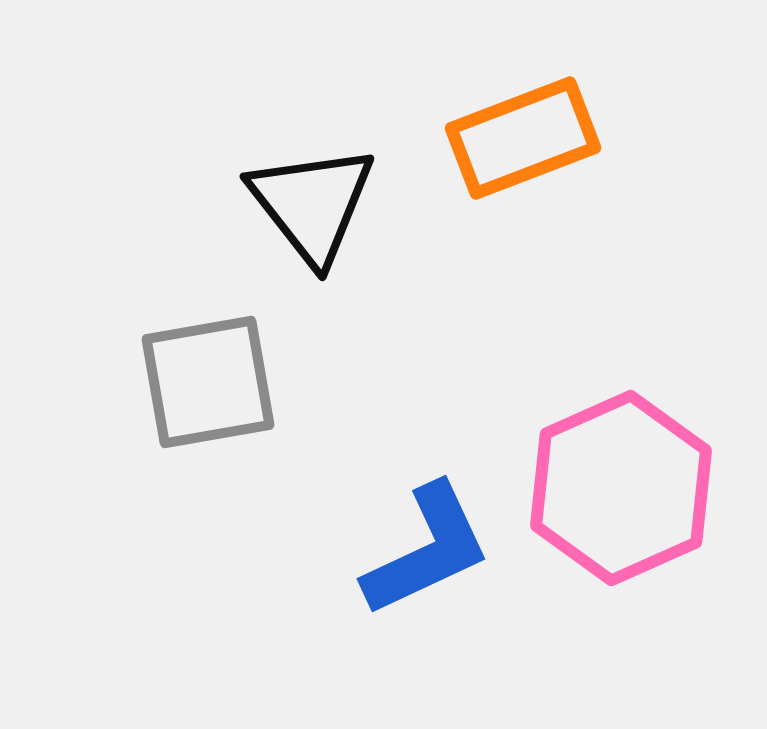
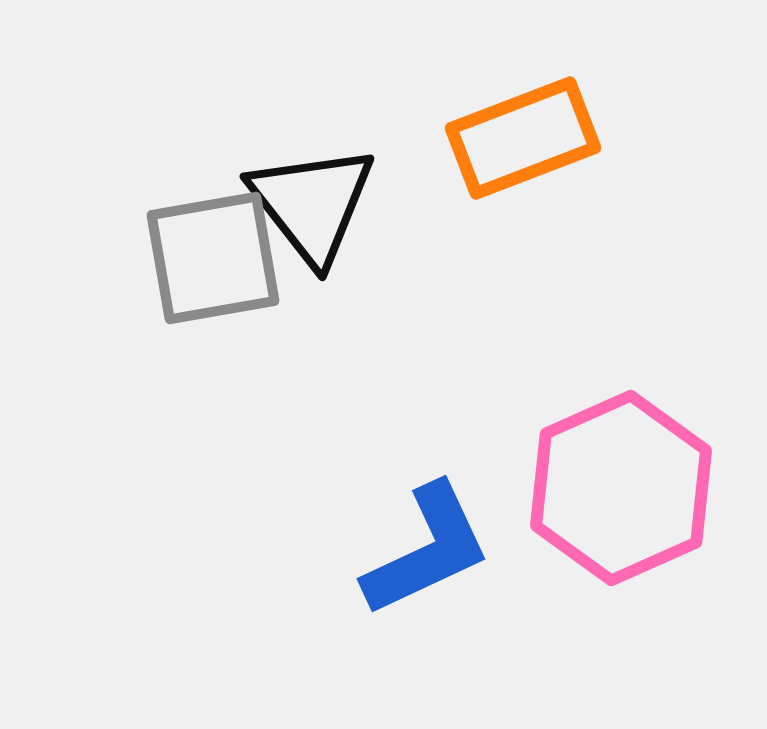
gray square: moved 5 px right, 124 px up
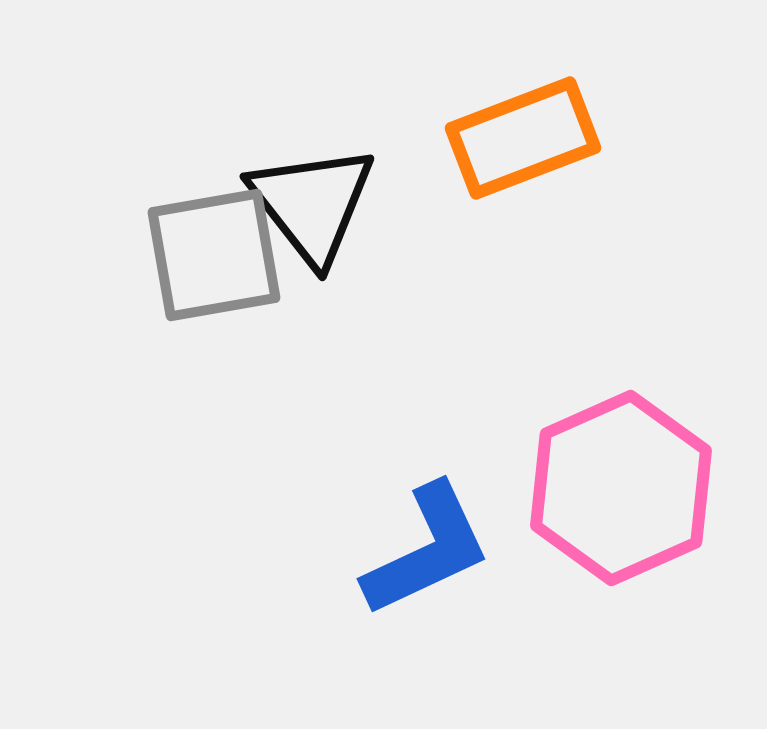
gray square: moved 1 px right, 3 px up
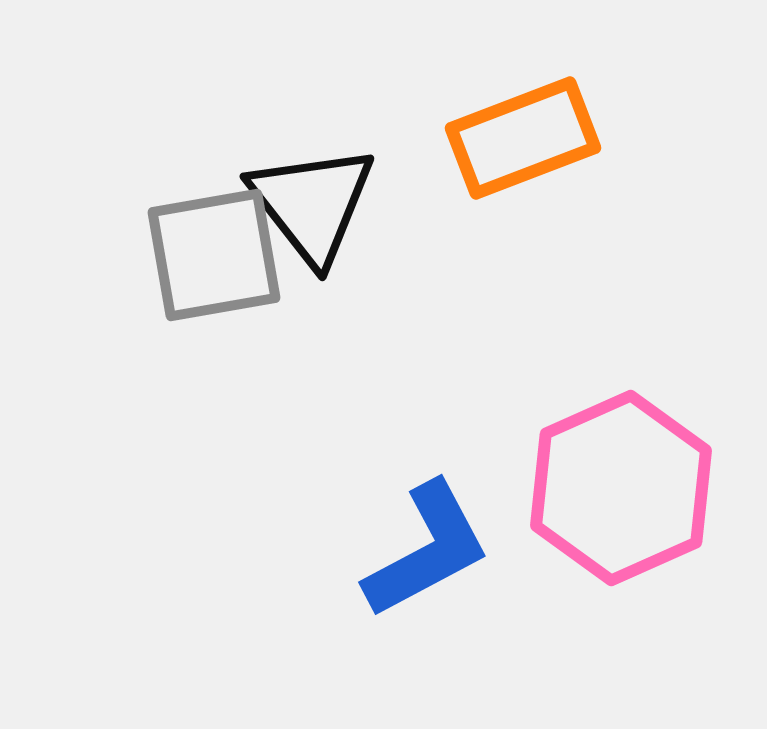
blue L-shape: rotated 3 degrees counterclockwise
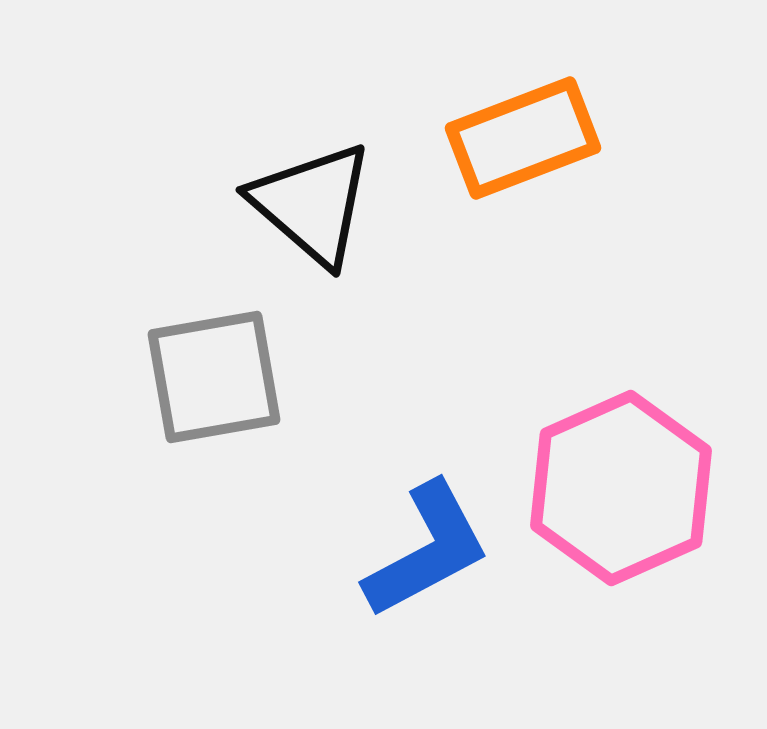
black triangle: rotated 11 degrees counterclockwise
gray square: moved 122 px down
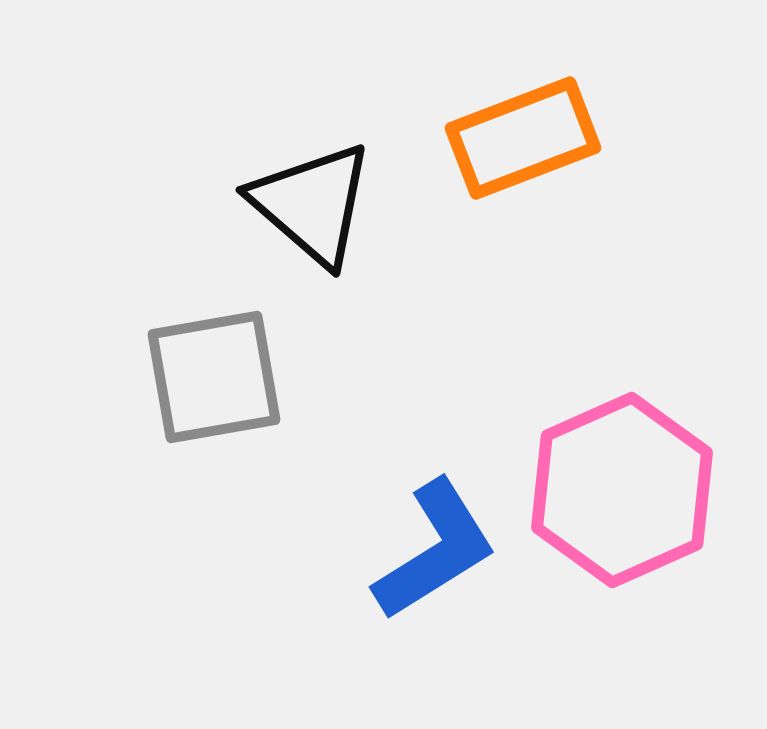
pink hexagon: moved 1 px right, 2 px down
blue L-shape: moved 8 px right; rotated 4 degrees counterclockwise
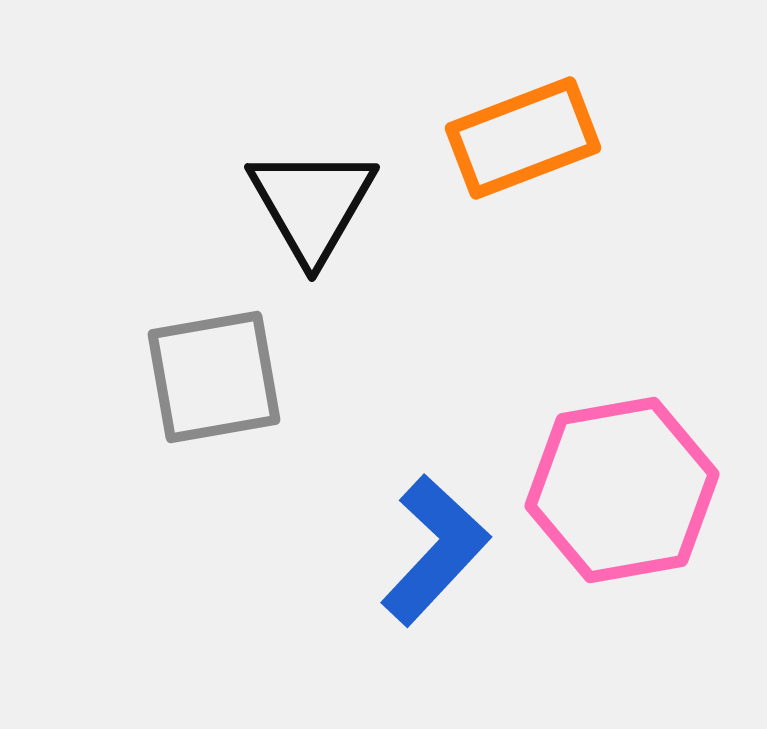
black triangle: rotated 19 degrees clockwise
pink hexagon: rotated 14 degrees clockwise
blue L-shape: rotated 15 degrees counterclockwise
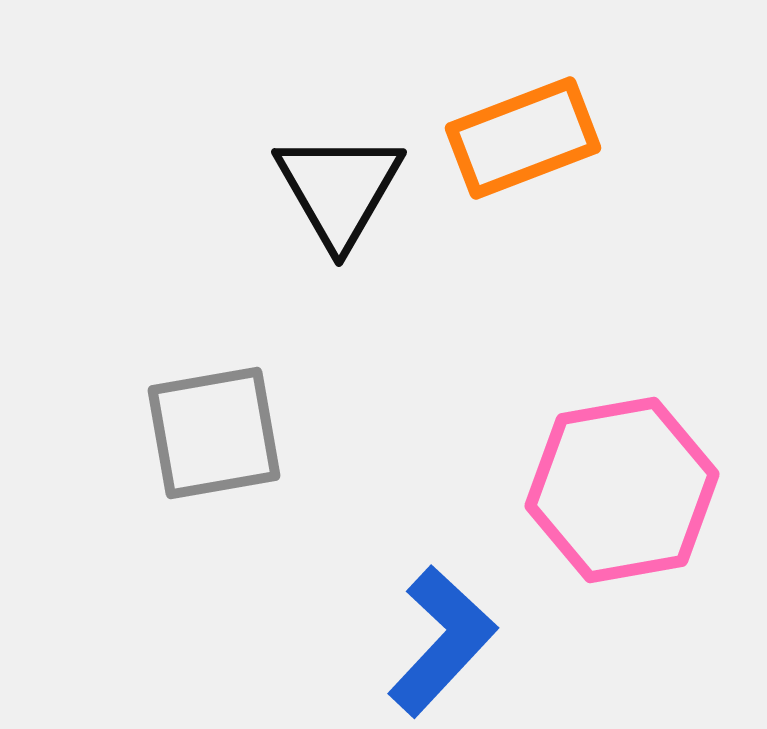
black triangle: moved 27 px right, 15 px up
gray square: moved 56 px down
blue L-shape: moved 7 px right, 91 px down
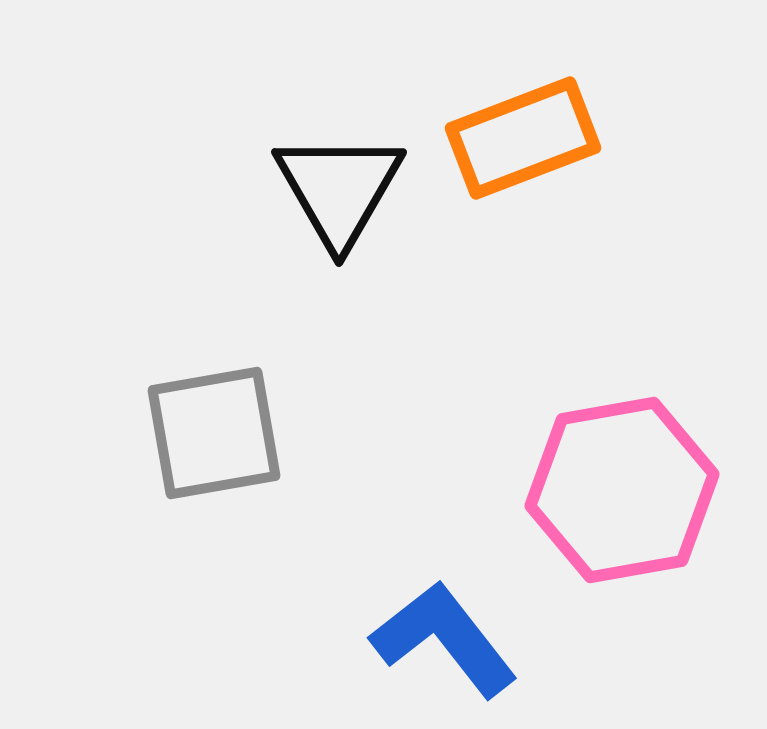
blue L-shape: moved 2 px right, 2 px up; rotated 81 degrees counterclockwise
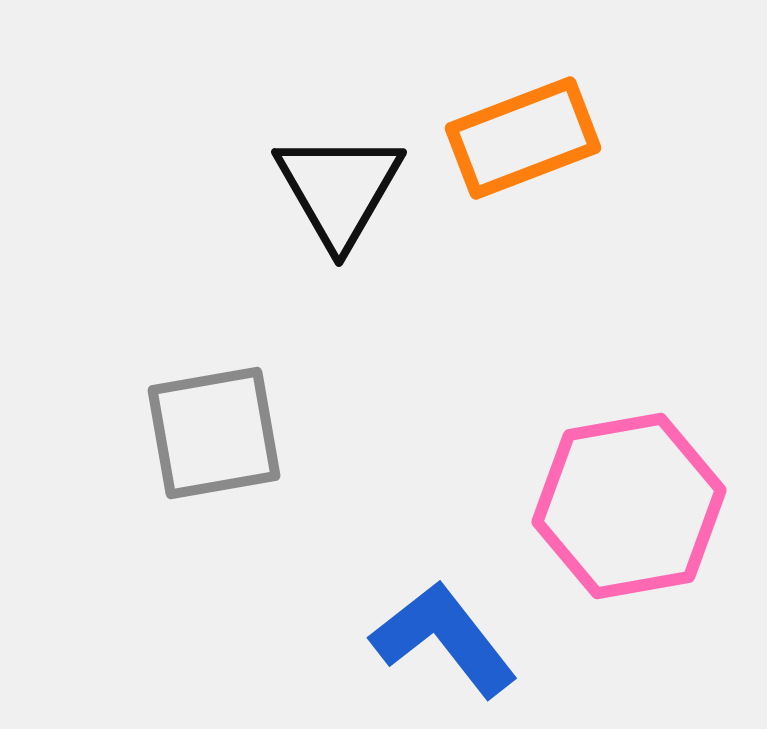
pink hexagon: moved 7 px right, 16 px down
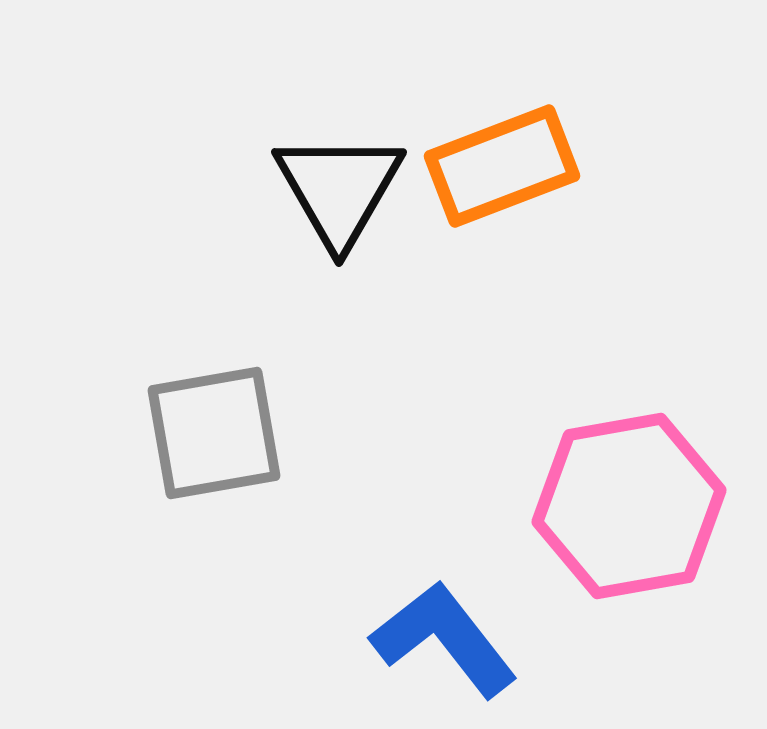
orange rectangle: moved 21 px left, 28 px down
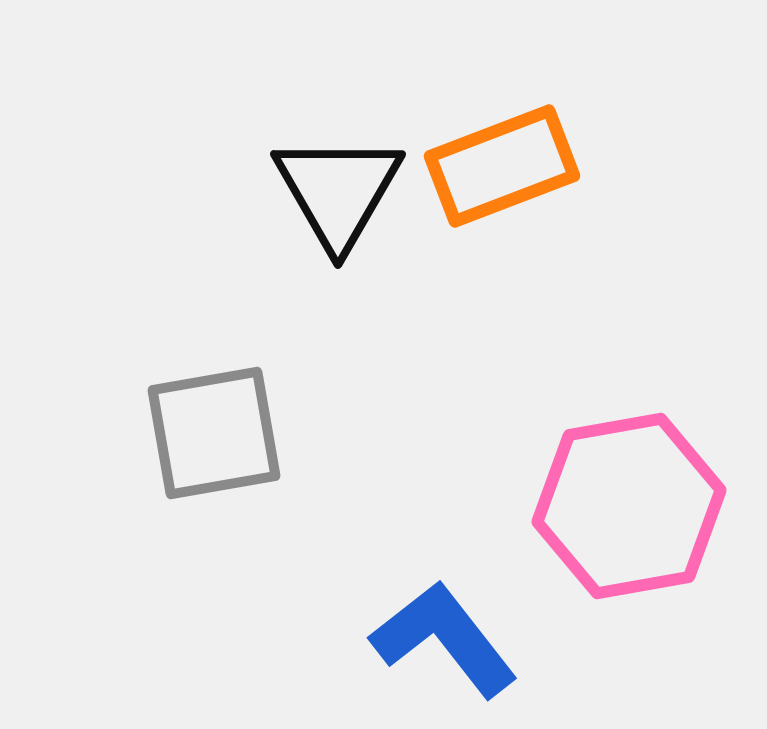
black triangle: moved 1 px left, 2 px down
